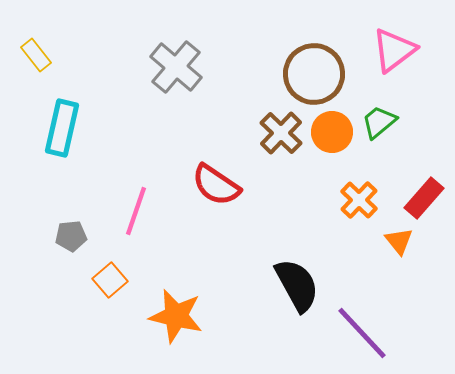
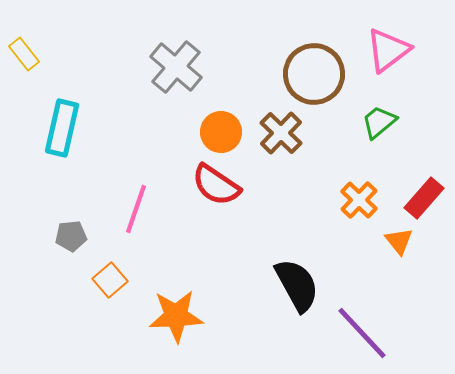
pink triangle: moved 6 px left
yellow rectangle: moved 12 px left, 1 px up
orange circle: moved 111 px left
pink line: moved 2 px up
orange star: rotated 16 degrees counterclockwise
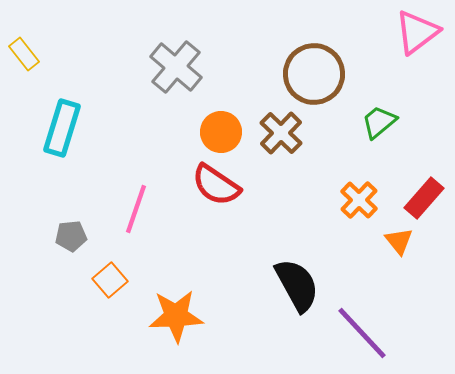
pink triangle: moved 29 px right, 18 px up
cyan rectangle: rotated 4 degrees clockwise
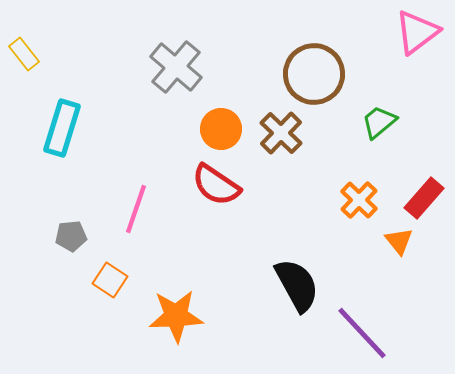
orange circle: moved 3 px up
orange square: rotated 16 degrees counterclockwise
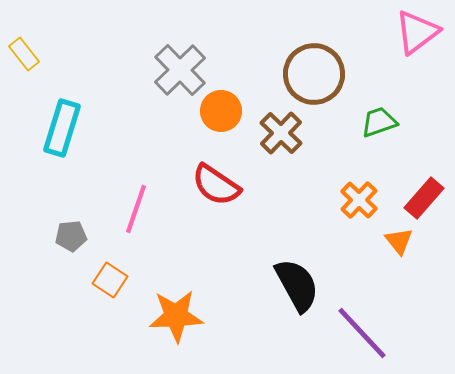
gray cross: moved 4 px right, 3 px down; rotated 6 degrees clockwise
green trapezoid: rotated 21 degrees clockwise
orange circle: moved 18 px up
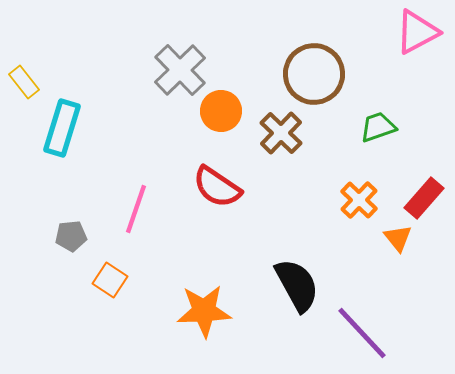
pink triangle: rotated 9 degrees clockwise
yellow rectangle: moved 28 px down
green trapezoid: moved 1 px left, 5 px down
red semicircle: moved 1 px right, 2 px down
orange triangle: moved 1 px left, 3 px up
orange star: moved 28 px right, 5 px up
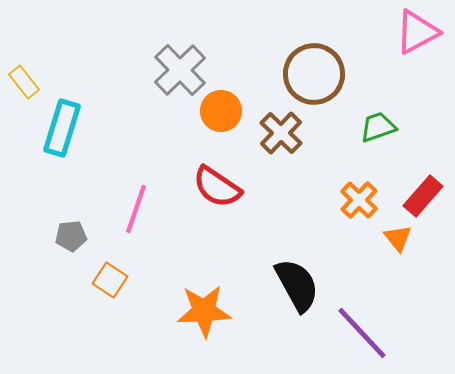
red rectangle: moved 1 px left, 2 px up
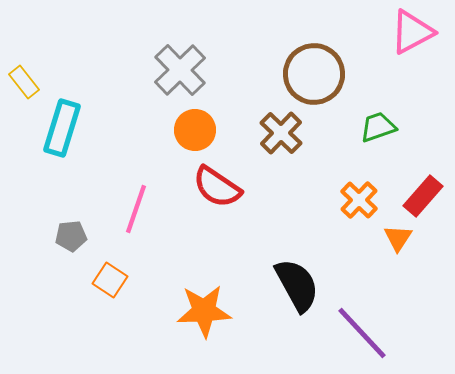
pink triangle: moved 5 px left
orange circle: moved 26 px left, 19 px down
orange triangle: rotated 12 degrees clockwise
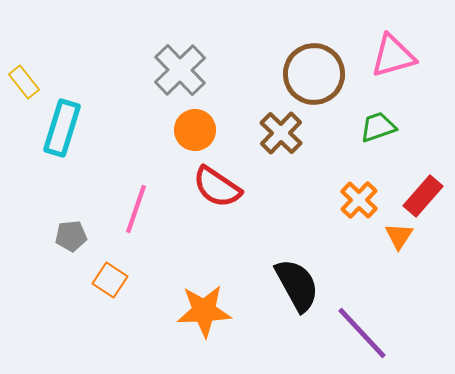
pink triangle: moved 19 px left, 24 px down; rotated 12 degrees clockwise
orange triangle: moved 1 px right, 2 px up
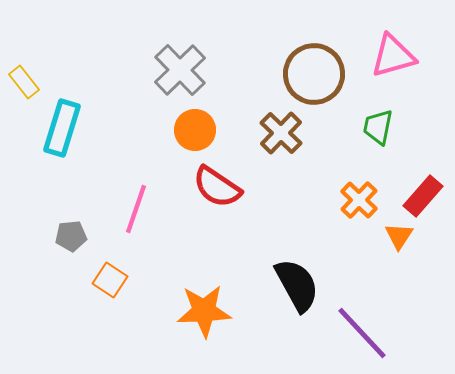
green trapezoid: rotated 60 degrees counterclockwise
